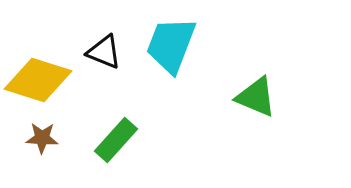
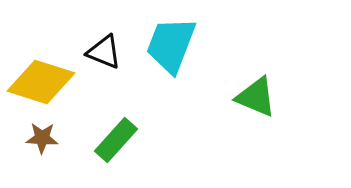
yellow diamond: moved 3 px right, 2 px down
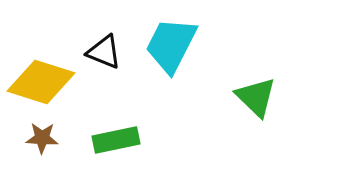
cyan trapezoid: rotated 6 degrees clockwise
green triangle: rotated 21 degrees clockwise
green rectangle: rotated 36 degrees clockwise
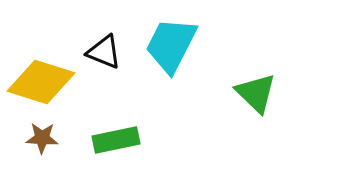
green triangle: moved 4 px up
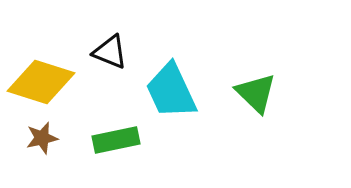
cyan trapezoid: moved 46 px down; rotated 52 degrees counterclockwise
black triangle: moved 6 px right
brown star: rotated 16 degrees counterclockwise
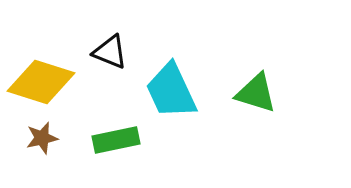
green triangle: rotated 27 degrees counterclockwise
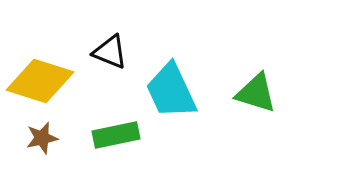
yellow diamond: moved 1 px left, 1 px up
green rectangle: moved 5 px up
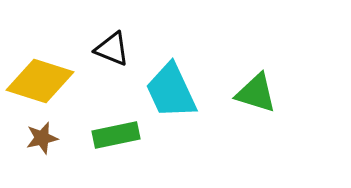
black triangle: moved 2 px right, 3 px up
